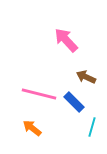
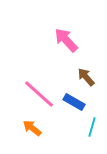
brown arrow: rotated 24 degrees clockwise
pink line: rotated 28 degrees clockwise
blue rectangle: rotated 15 degrees counterclockwise
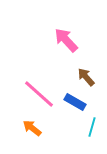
blue rectangle: moved 1 px right
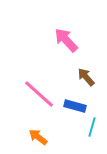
blue rectangle: moved 4 px down; rotated 15 degrees counterclockwise
orange arrow: moved 6 px right, 9 px down
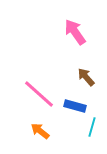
pink arrow: moved 9 px right, 8 px up; rotated 8 degrees clockwise
orange arrow: moved 2 px right, 6 px up
